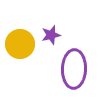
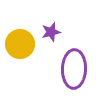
purple star: moved 3 px up
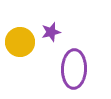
yellow circle: moved 2 px up
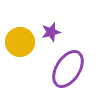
purple ellipse: moved 6 px left; rotated 30 degrees clockwise
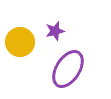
purple star: moved 4 px right, 1 px up
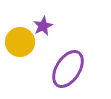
purple star: moved 12 px left, 5 px up; rotated 12 degrees counterclockwise
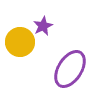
purple ellipse: moved 2 px right
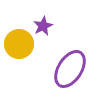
yellow circle: moved 1 px left, 2 px down
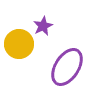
purple ellipse: moved 3 px left, 2 px up
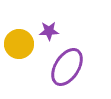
purple star: moved 6 px right, 5 px down; rotated 24 degrees clockwise
